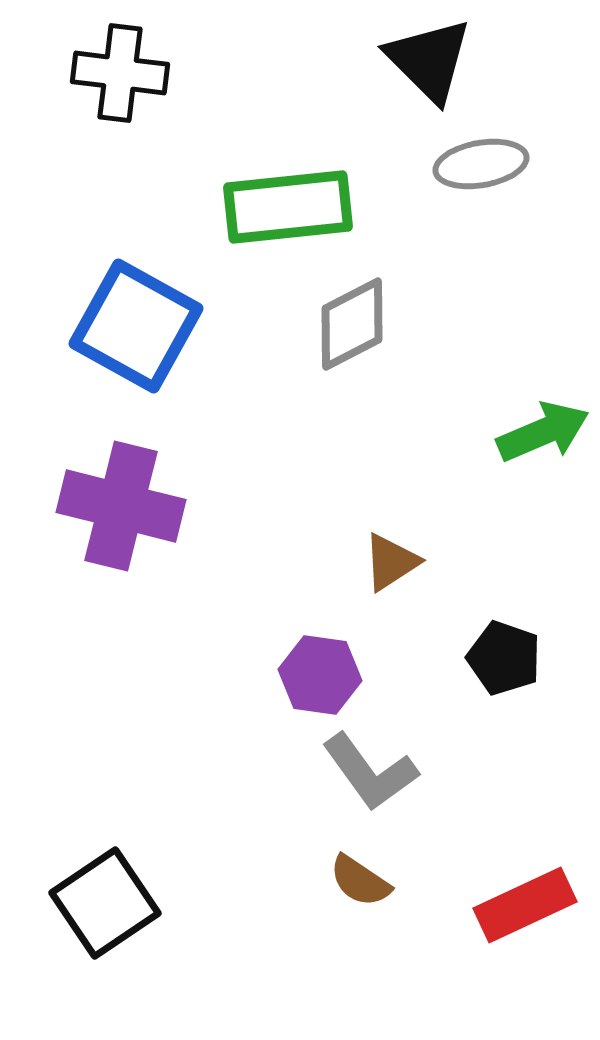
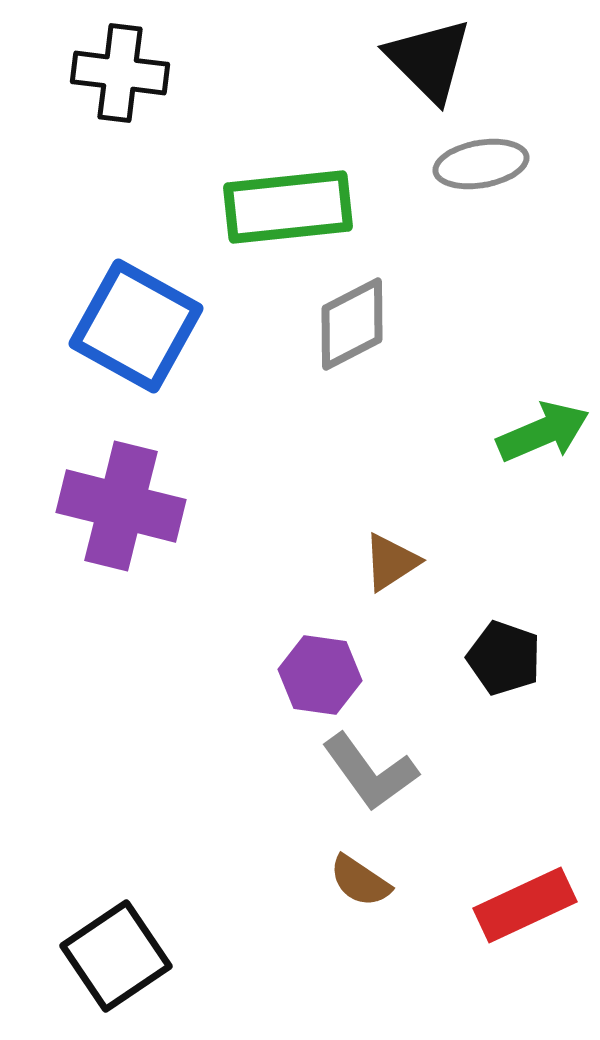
black square: moved 11 px right, 53 px down
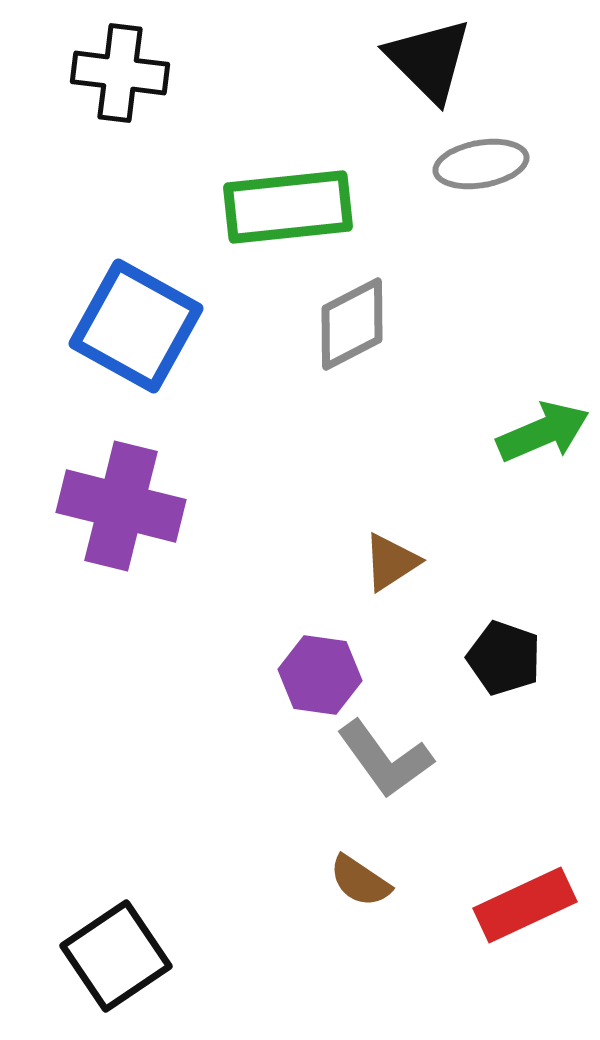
gray L-shape: moved 15 px right, 13 px up
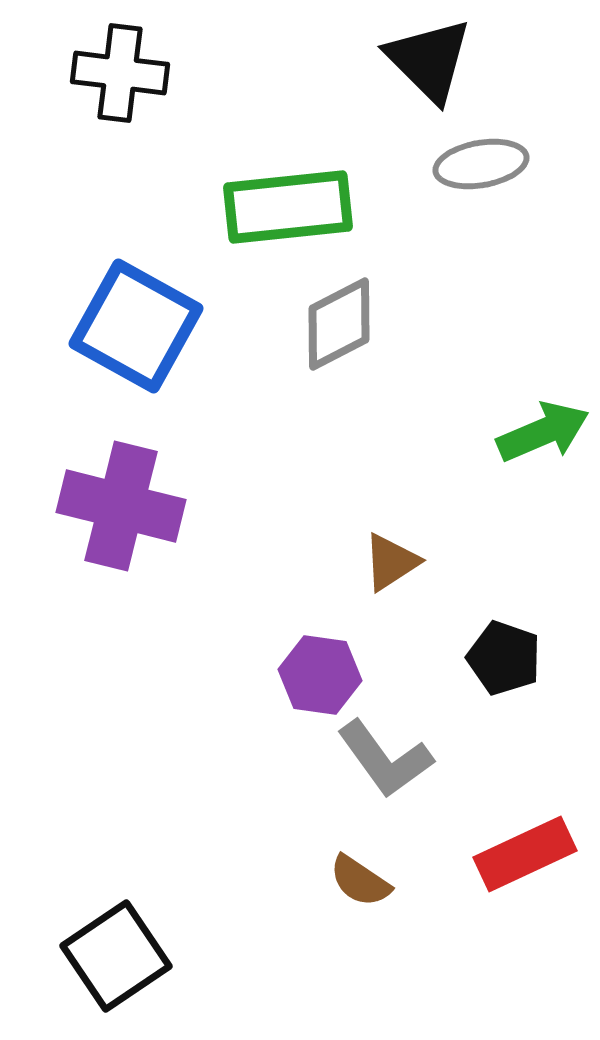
gray diamond: moved 13 px left
red rectangle: moved 51 px up
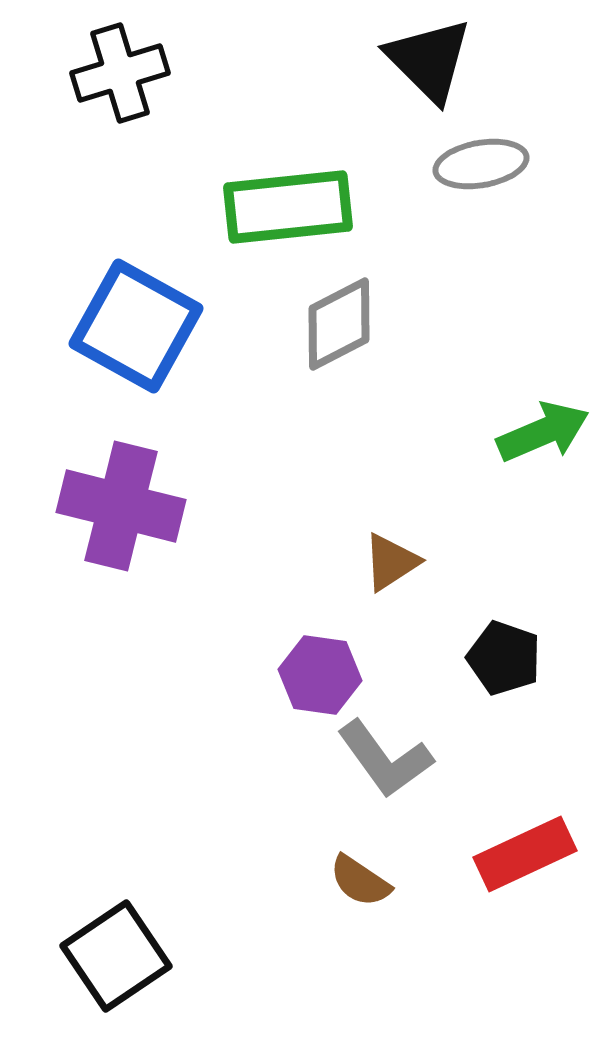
black cross: rotated 24 degrees counterclockwise
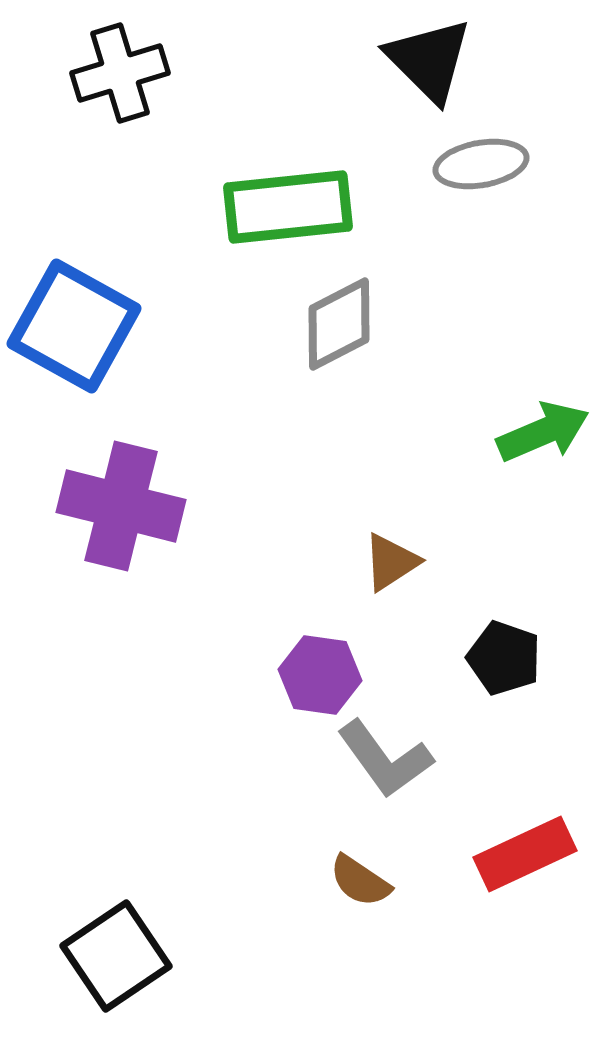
blue square: moved 62 px left
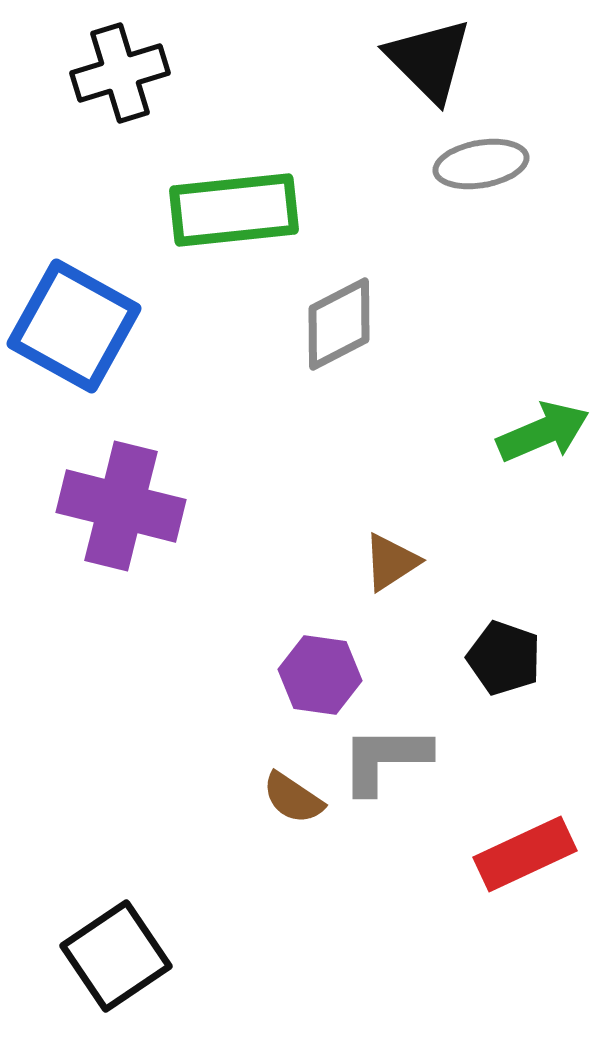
green rectangle: moved 54 px left, 3 px down
gray L-shape: rotated 126 degrees clockwise
brown semicircle: moved 67 px left, 83 px up
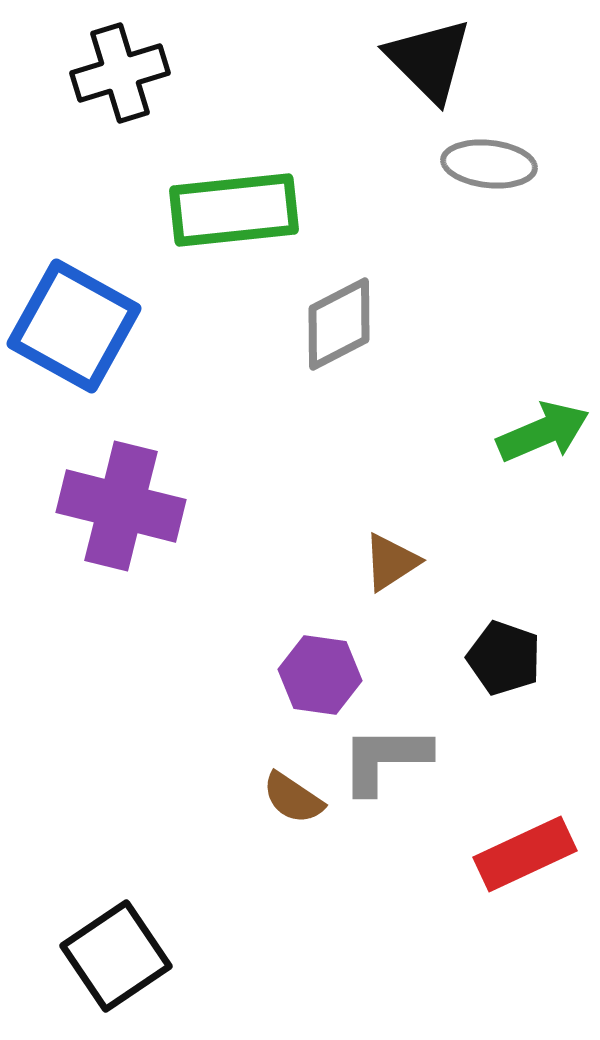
gray ellipse: moved 8 px right; rotated 16 degrees clockwise
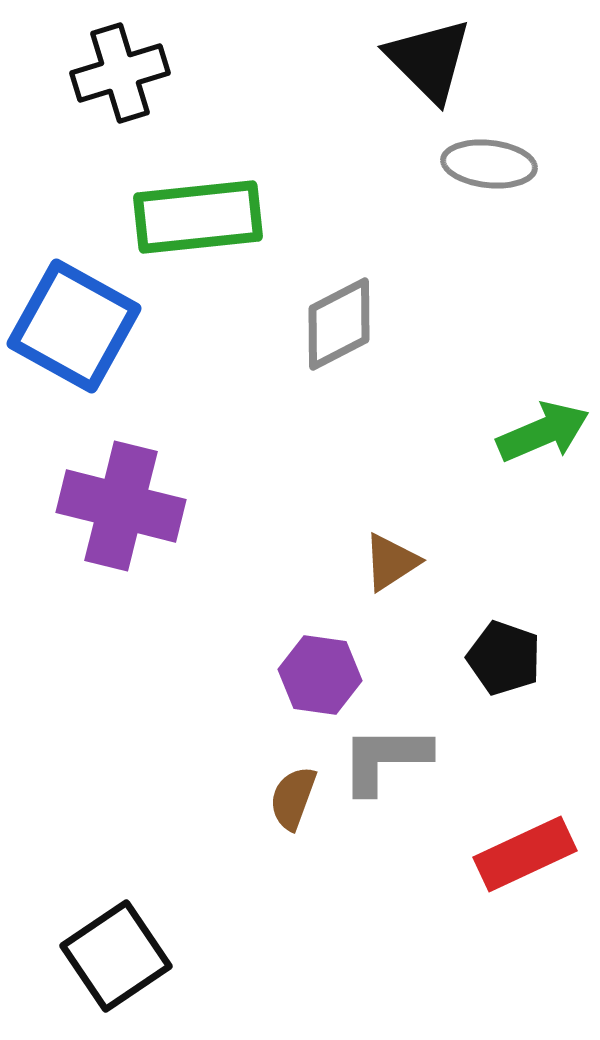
green rectangle: moved 36 px left, 7 px down
brown semicircle: rotated 76 degrees clockwise
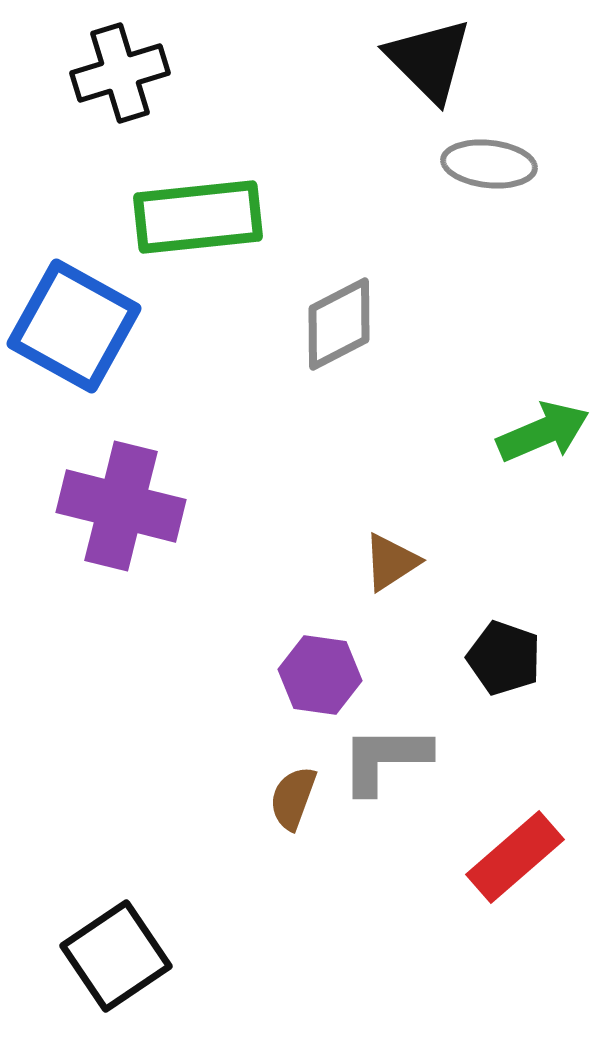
red rectangle: moved 10 px left, 3 px down; rotated 16 degrees counterclockwise
